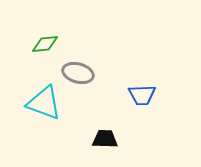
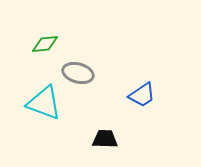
blue trapezoid: rotated 32 degrees counterclockwise
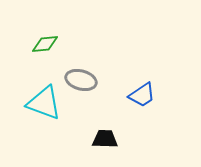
gray ellipse: moved 3 px right, 7 px down
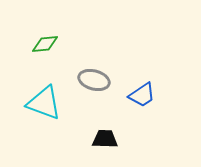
gray ellipse: moved 13 px right
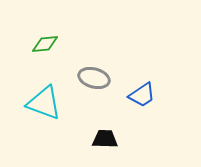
gray ellipse: moved 2 px up
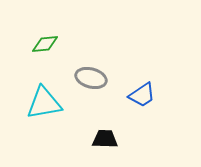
gray ellipse: moved 3 px left
cyan triangle: rotated 30 degrees counterclockwise
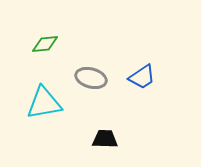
blue trapezoid: moved 18 px up
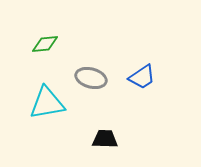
cyan triangle: moved 3 px right
